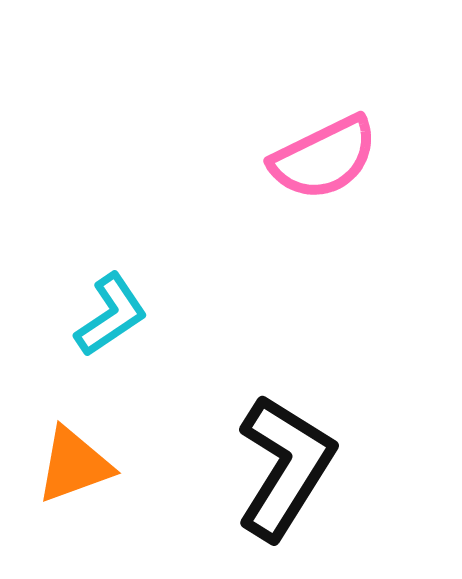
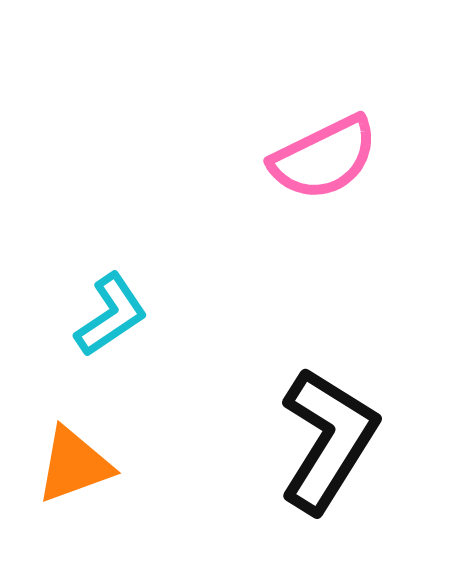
black L-shape: moved 43 px right, 27 px up
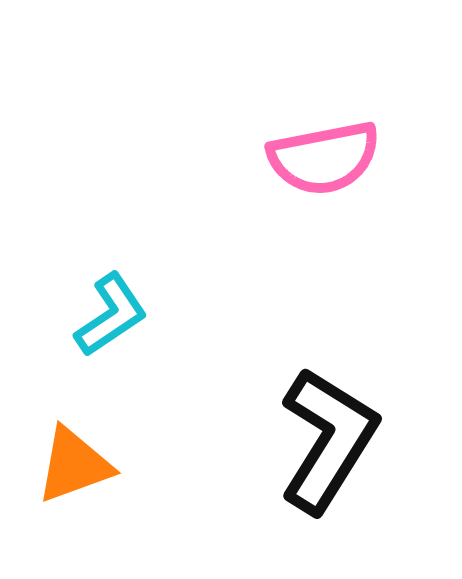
pink semicircle: rotated 15 degrees clockwise
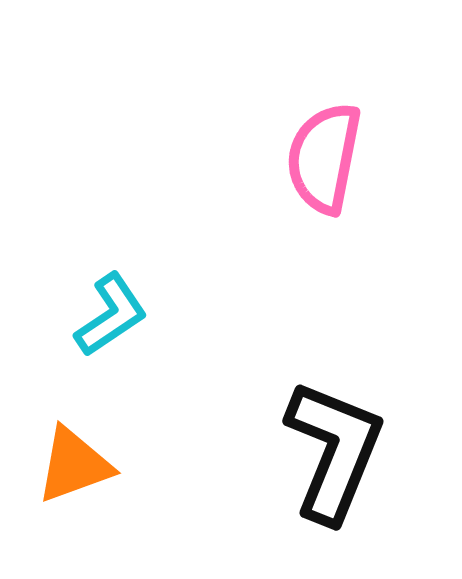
pink semicircle: rotated 112 degrees clockwise
black L-shape: moved 6 px right, 11 px down; rotated 10 degrees counterclockwise
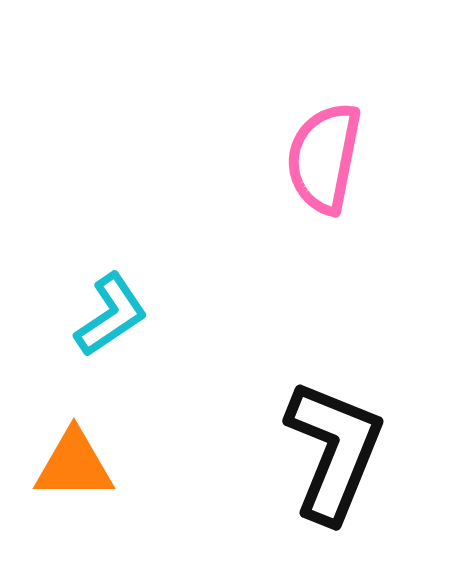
orange triangle: rotated 20 degrees clockwise
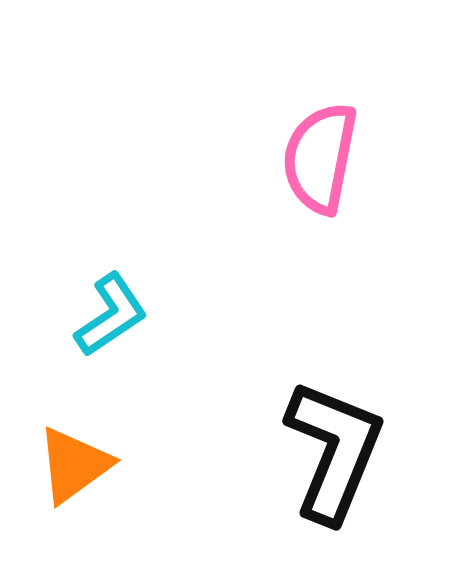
pink semicircle: moved 4 px left
orange triangle: rotated 36 degrees counterclockwise
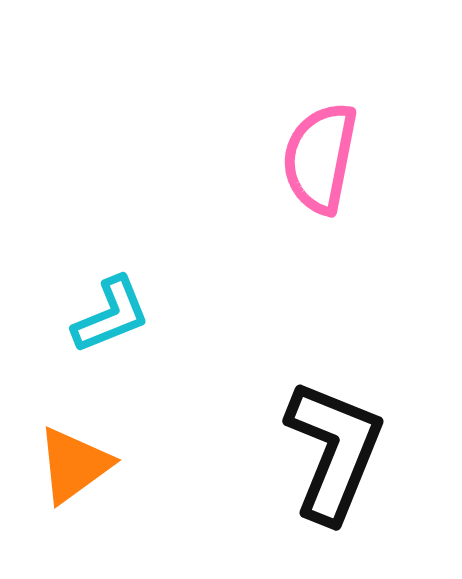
cyan L-shape: rotated 12 degrees clockwise
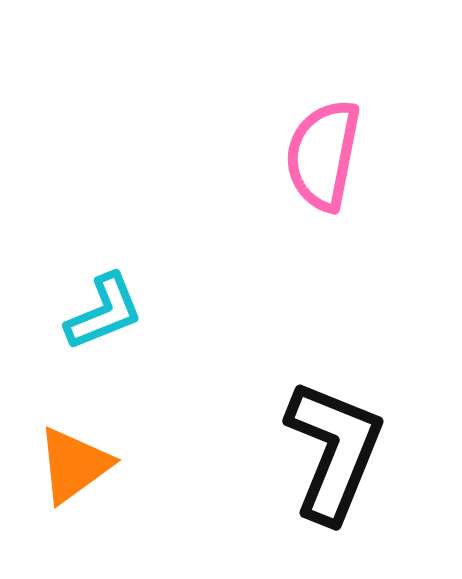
pink semicircle: moved 3 px right, 3 px up
cyan L-shape: moved 7 px left, 3 px up
